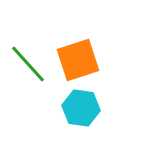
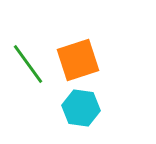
green line: rotated 6 degrees clockwise
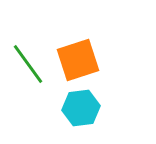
cyan hexagon: rotated 15 degrees counterclockwise
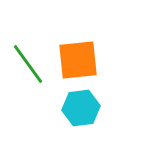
orange square: rotated 12 degrees clockwise
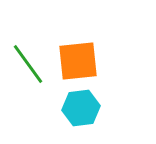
orange square: moved 1 px down
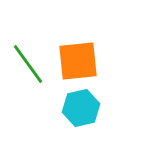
cyan hexagon: rotated 6 degrees counterclockwise
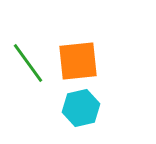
green line: moved 1 px up
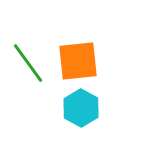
cyan hexagon: rotated 18 degrees counterclockwise
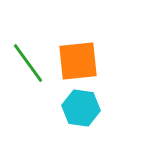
cyan hexagon: rotated 21 degrees counterclockwise
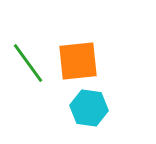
cyan hexagon: moved 8 px right
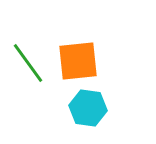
cyan hexagon: moved 1 px left
